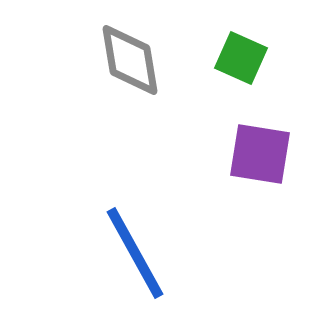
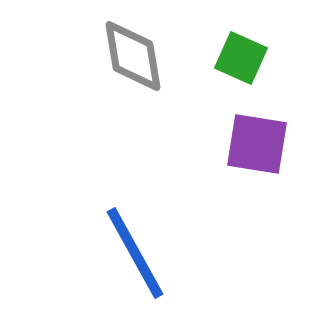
gray diamond: moved 3 px right, 4 px up
purple square: moved 3 px left, 10 px up
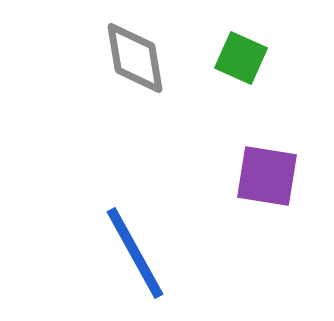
gray diamond: moved 2 px right, 2 px down
purple square: moved 10 px right, 32 px down
